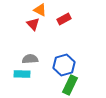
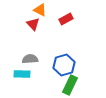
red rectangle: moved 2 px right
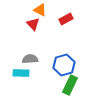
cyan rectangle: moved 1 px left, 1 px up
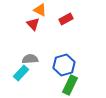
cyan rectangle: rotated 49 degrees counterclockwise
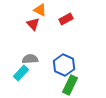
blue hexagon: rotated 20 degrees counterclockwise
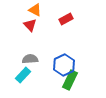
orange triangle: moved 5 px left
red triangle: moved 3 px left, 1 px down
blue hexagon: rotated 10 degrees clockwise
cyan rectangle: moved 2 px right, 2 px down
green rectangle: moved 5 px up
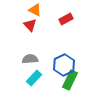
cyan rectangle: moved 11 px right, 3 px down
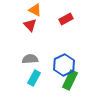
cyan rectangle: rotated 14 degrees counterclockwise
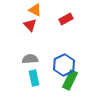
cyan rectangle: rotated 42 degrees counterclockwise
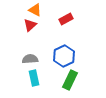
red triangle: rotated 32 degrees clockwise
blue hexagon: moved 9 px up
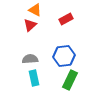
blue hexagon: rotated 20 degrees clockwise
